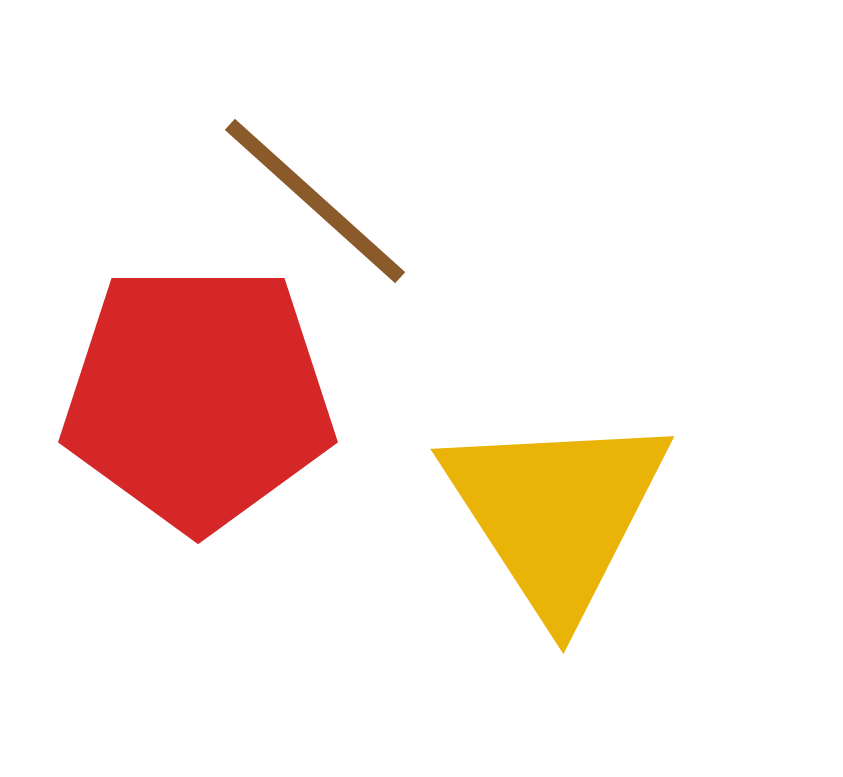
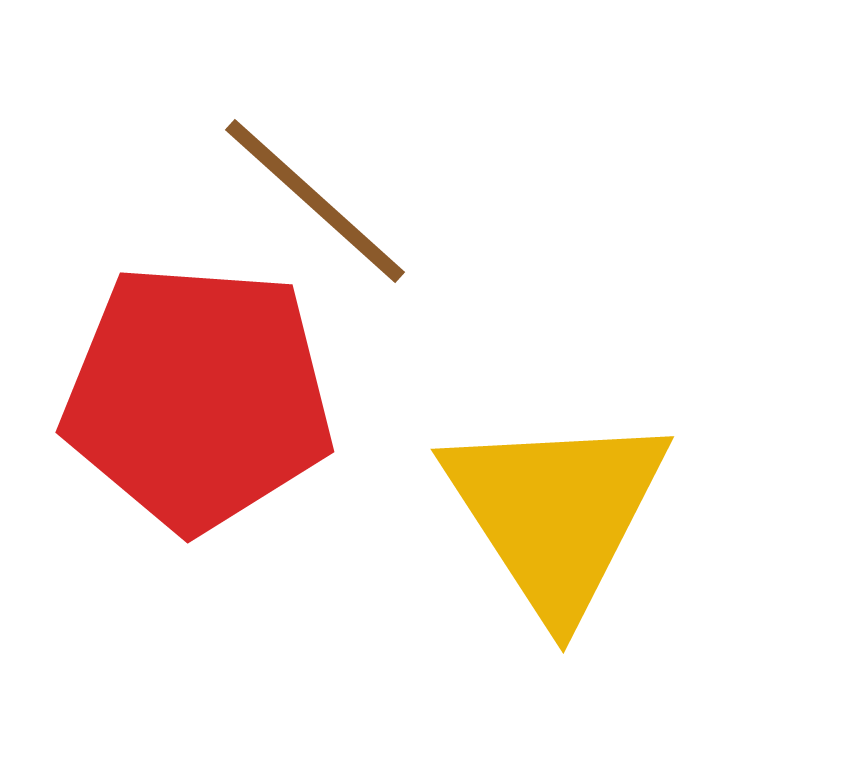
red pentagon: rotated 4 degrees clockwise
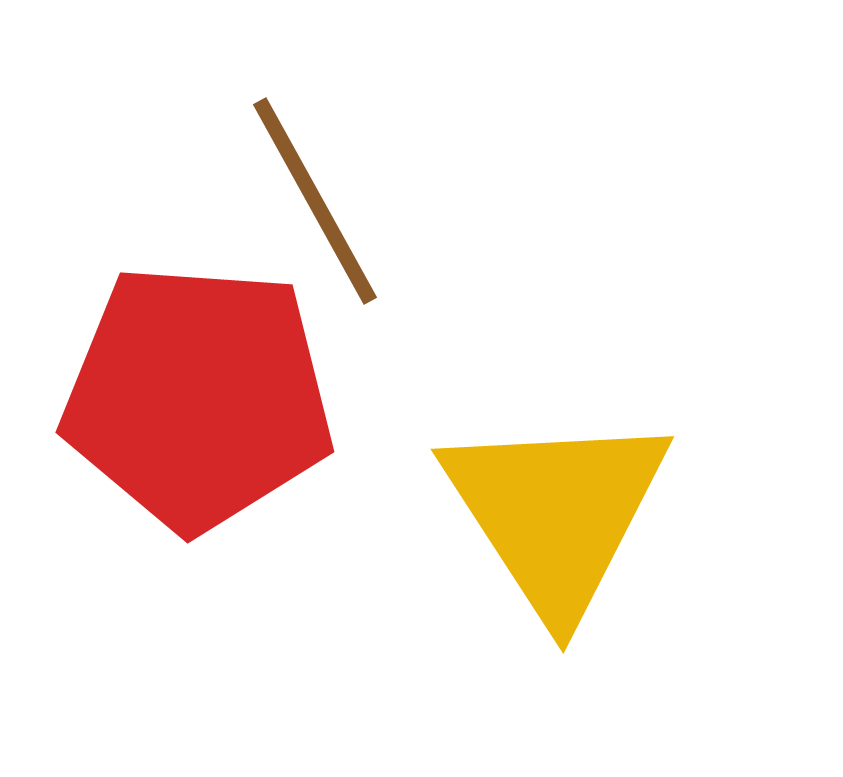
brown line: rotated 19 degrees clockwise
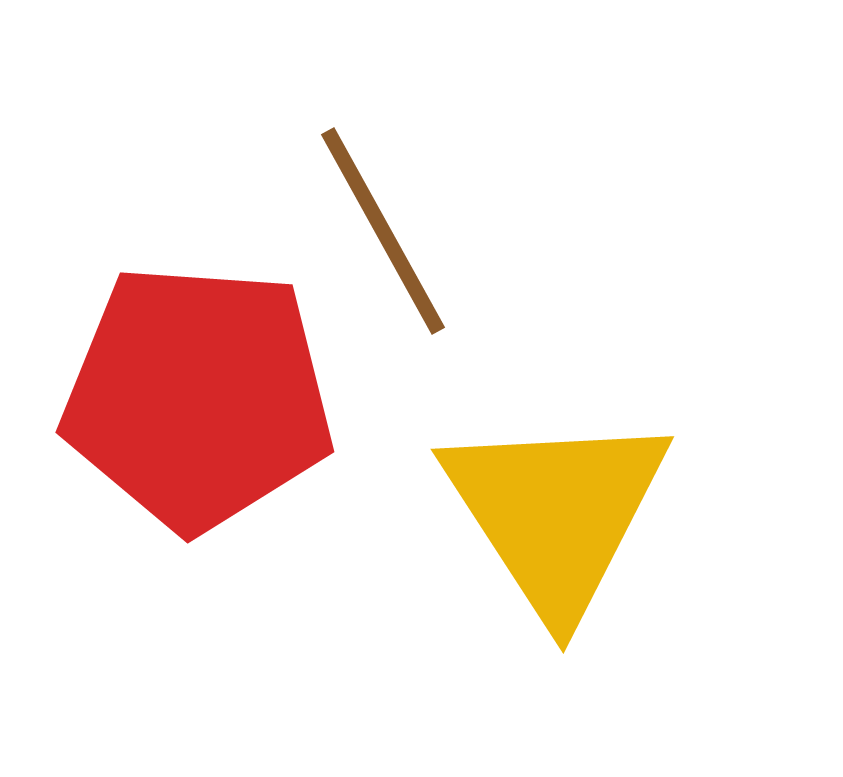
brown line: moved 68 px right, 30 px down
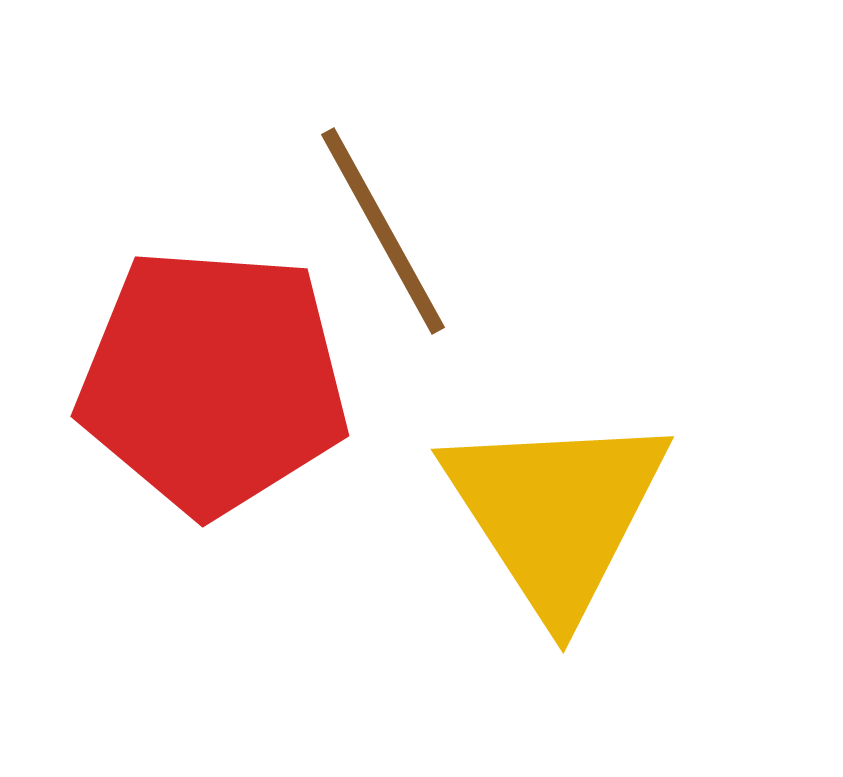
red pentagon: moved 15 px right, 16 px up
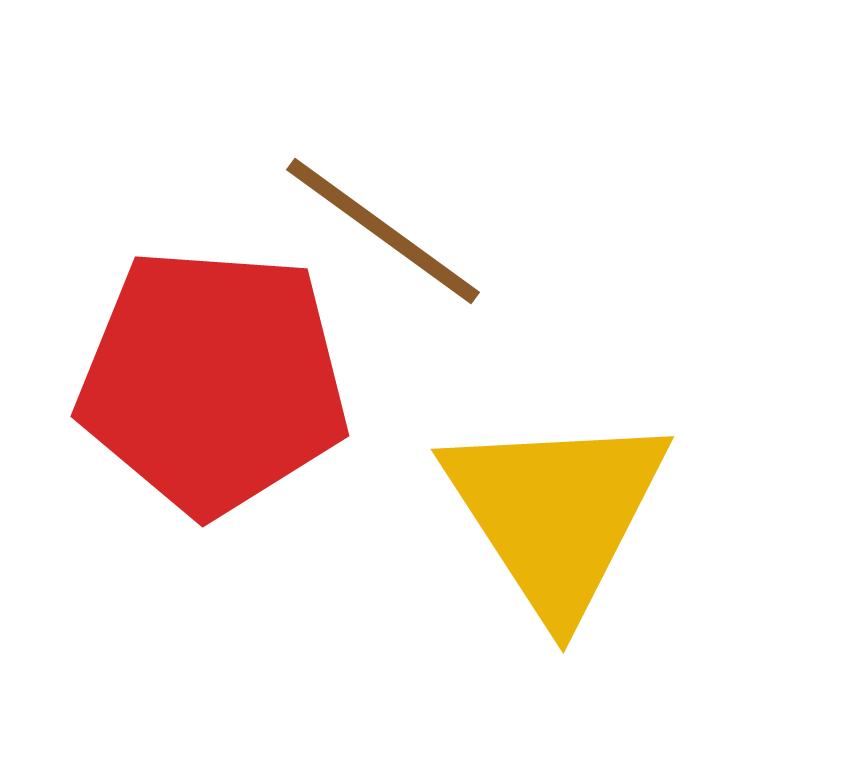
brown line: rotated 25 degrees counterclockwise
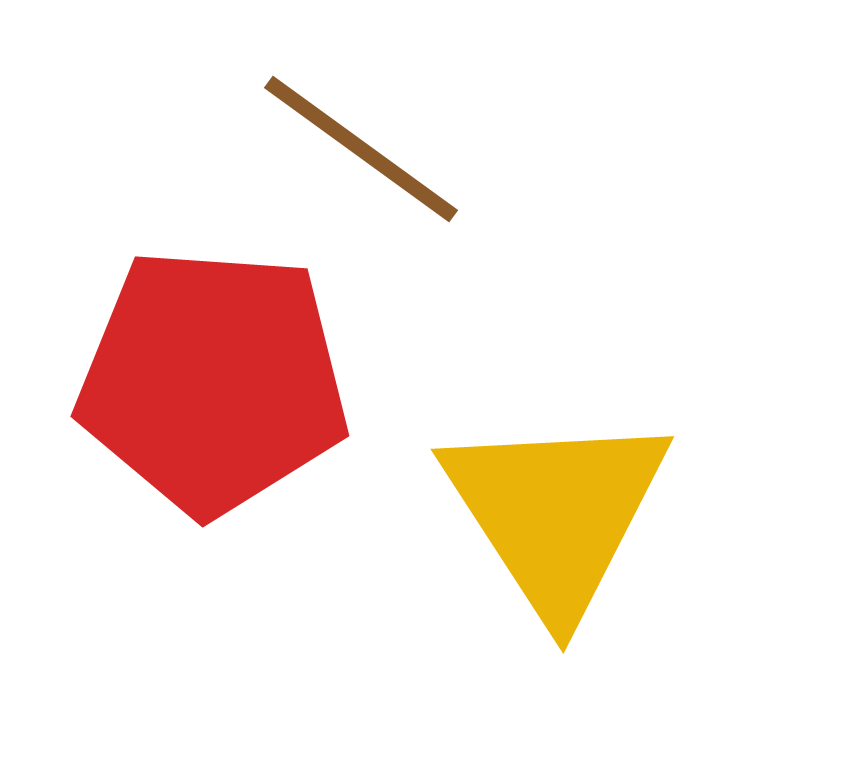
brown line: moved 22 px left, 82 px up
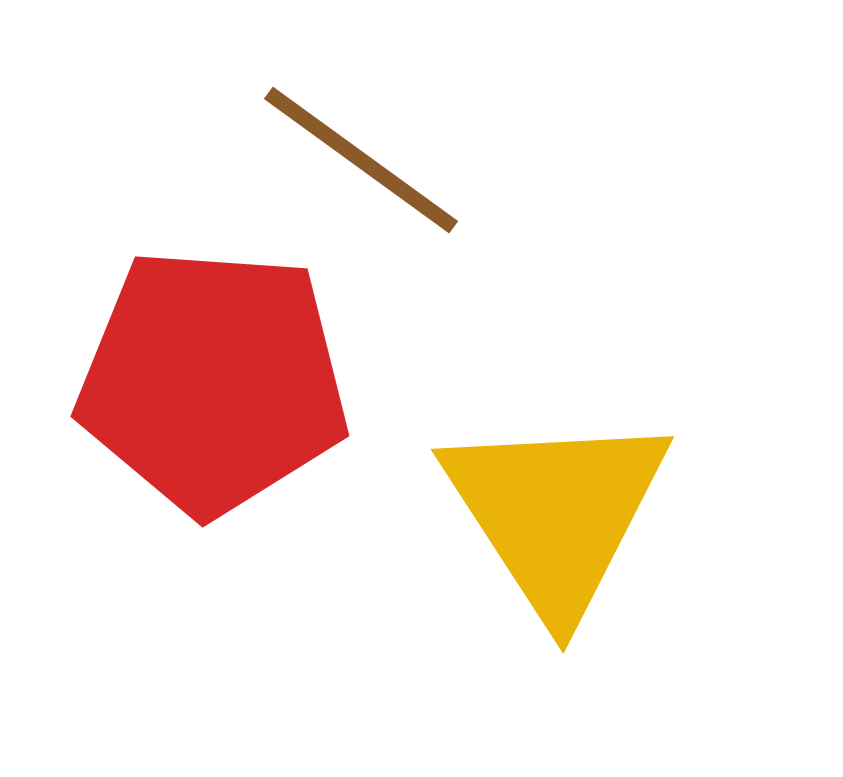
brown line: moved 11 px down
